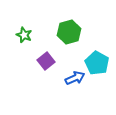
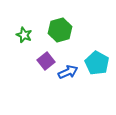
green hexagon: moved 9 px left, 2 px up
blue arrow: moved 7 px left, 6 px up
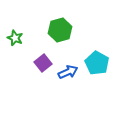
green star: moved 9 px left, 3 px down
purple square: moved 3 px left, 2 px down
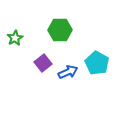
green hexagon: rotated 15 degrees clockwise
green star: rotated 21 degrees clockwise
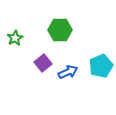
cyan pentagon: moved 4 px right, 3 px down; rotated 20 degrees clockwise
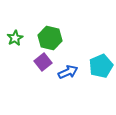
green hexagon: moved 10 px left, 8 px down; rotated 15 degrees clockwise
purple square: moved 1 px up
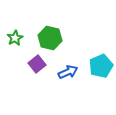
purple square: moved 6 px left, 2 px down
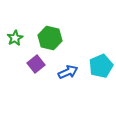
purple square: moved 1 px left
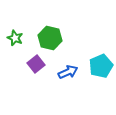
green star: rotated 21 degrees counterclockwise
